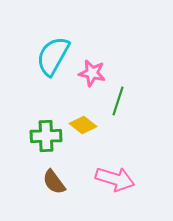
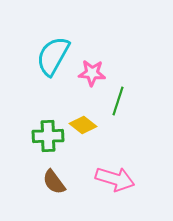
pink star: rotated 8 degrees counterclockwise
green cross: moved 2 px right
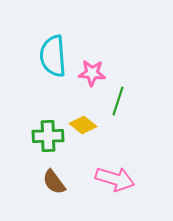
cyan semicircle: rotated 33 degrees counterclockwise
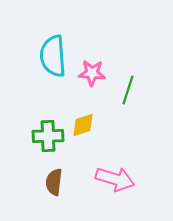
green line: moved 10 px right, 11 px up
yellow diamond: rotated 56 degrees counterclockwise
brown semicircle: rotated 44 degrees clockwise
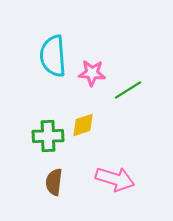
green line: rotated 40 degrees clockwise
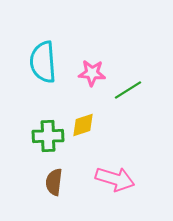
cyan semicircle: moved 10 px left, 6 px down
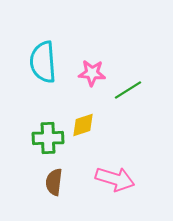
green cross: moved 2 px down
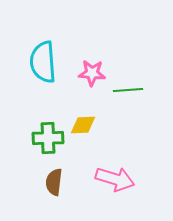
green line: rotated 28 degrees clockwise
yellow diamond: rotated 16 degrees clockwise
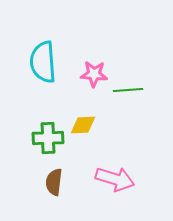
pink star: moved 2 px right, 1 px down
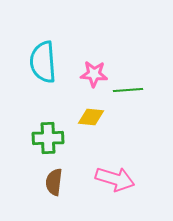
yellow diamond: moved 8 px right, 8 px up; rotated 8 degrees clockwise
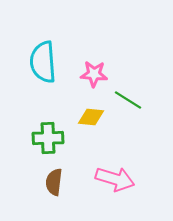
green line: moved 10 px down; rotated 36 degrees clockwise
